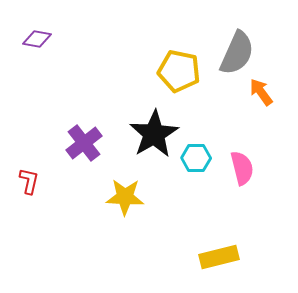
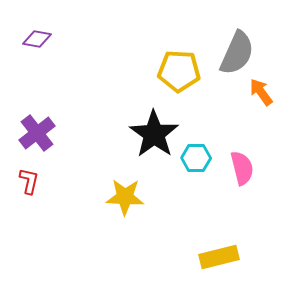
yellow pentagon: rotated 9 degrees counterclockwise
black star: rotated 6 degrees counterclockwise
purple cross: moved 47 px left, 10 px up
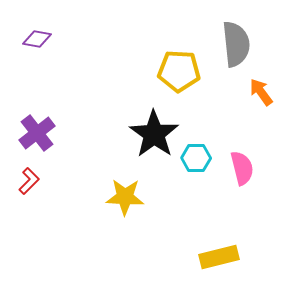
gray semicircle: moved 1 px left, 9 px up; rotated 30 degrees counterclockwise
red L-shape: rotated 32 degrees clockwise
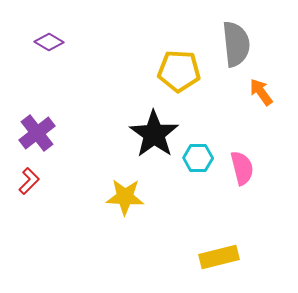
purple diamond: moved 12 px right, 3 px down; rotated 20 degrees clockwise
cyan hexagon: moved 2 px right
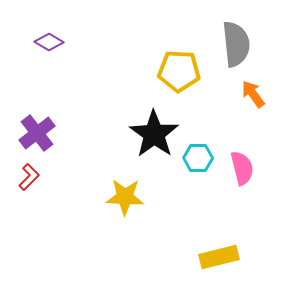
orange arrow: moved 8 px left, 2 px down
red L-shape: moved 4 px up
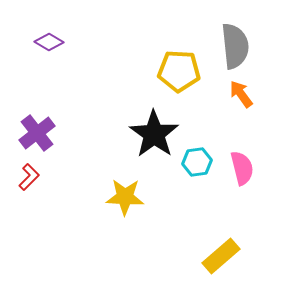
gray semicircle: moved 1 px left, 2 px down
orange arrow: moved 12 px left
cyan hexagon: moved 1 px left, 4 px down; rotated 8 degrees counterclockwise
yellow rectangle: moved 2 px right, 1 px up; rotated 27 degrees counterclockwise
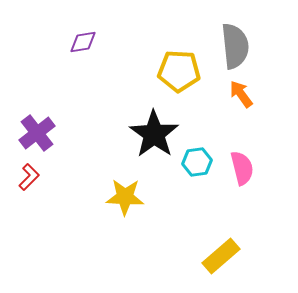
purple diamond: moved 34 px right; rotated 40 degrees counterclockwise
